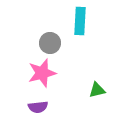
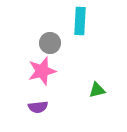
pink star: moved 2 px up
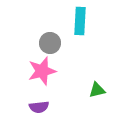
purple semicircle: moved 1 px right
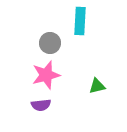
pink star: moved 4 px right, 4 px down
green triangle: moved 4 px up
purple semicircle: moved 2 px right, 2 px up
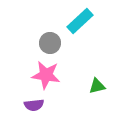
cyan rectangle: rotated 44 degrees clockwise
pink star: rotated 24 degrees clockwise
purple semicircle: moved 7 px left
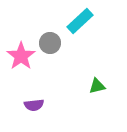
pink star: moved 25 px left, 19 px up; rotated 28 degrees clockwise
